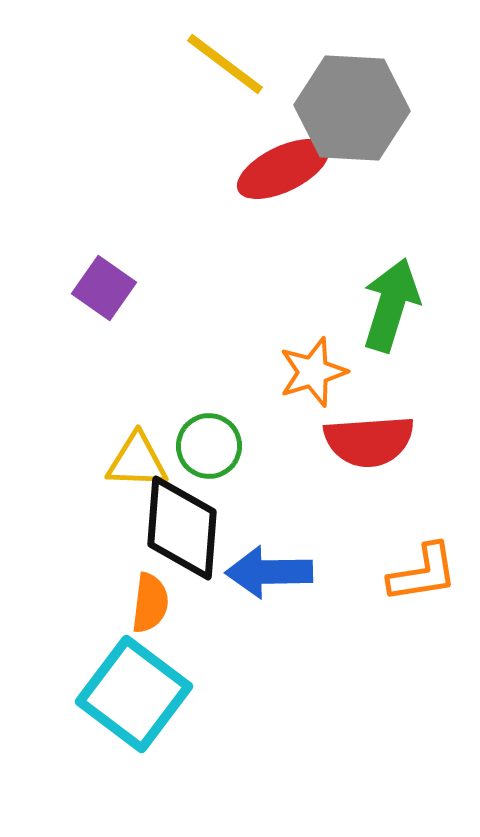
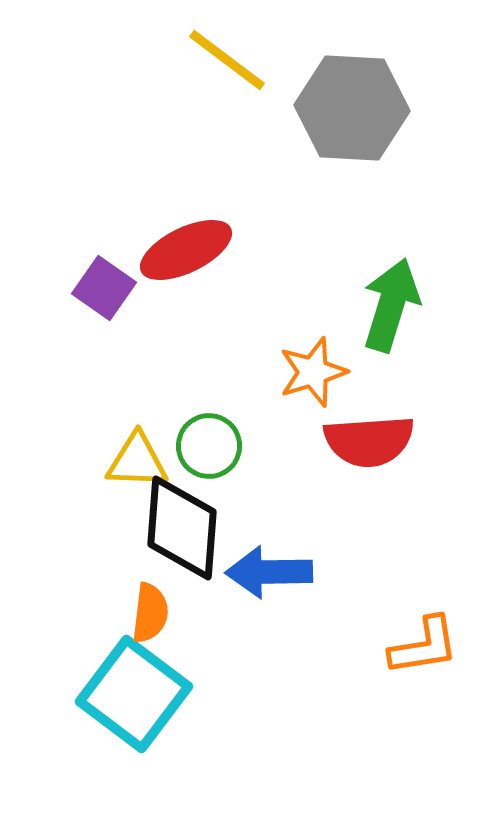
yellow line: moved 2 px right, 4 px up
red ellipse: moved 97 px left, 81 px down
orange L-shape: moved 1 px right, 73 px down
orange semicircle: moved 10 px down
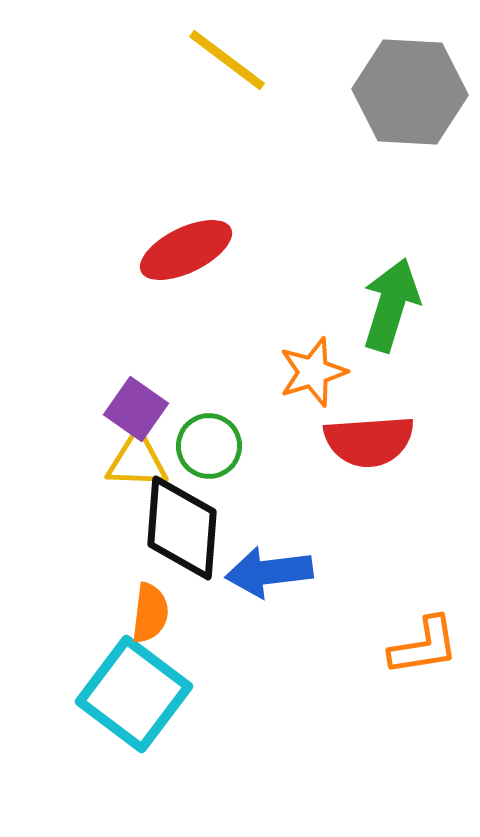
gray hexagon: moved 58 px right, 16 px up
purple square: moved 32 px right, 121 px down
blue arrow: rotated 6 degrees counterclockwise
